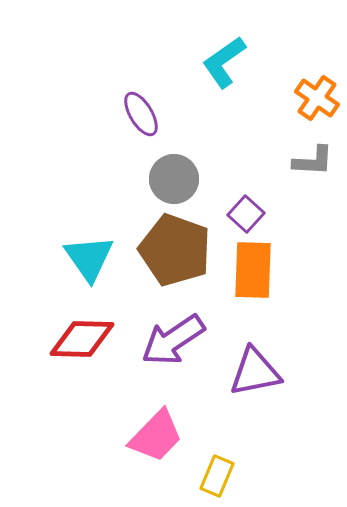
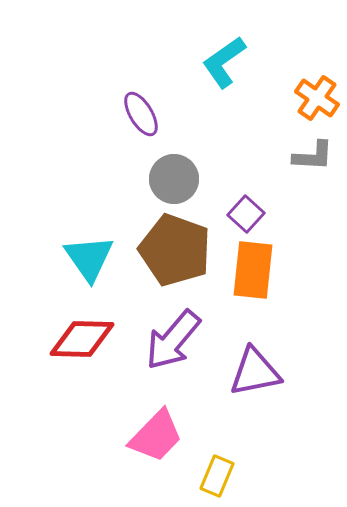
gray L-shape: moved 5 px up
orange rectangle: rotated 4 degrees clockwise
purple arrow: rotated 16 degrees counterclockwise
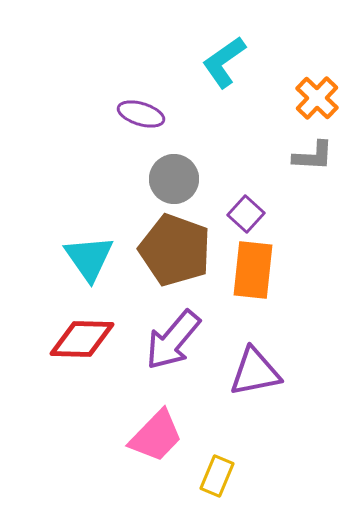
orange cross: rotated 9 degrees clockwise
purple ellipse: rotated 42 degrees counterclockwise
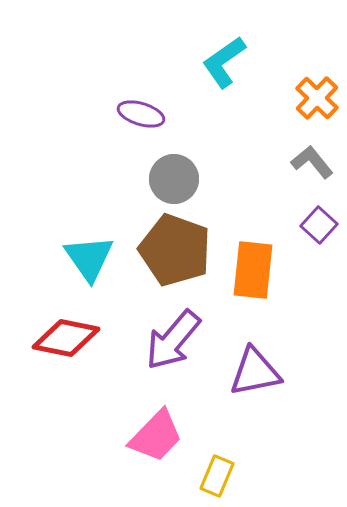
gray L-shape: moved 1 px left, 6 px down; rotated 132 degrees counterclockwise
purple square: moved 73 px right, 11 px down
red diamond: moved 16 px left, 1 px up; rotated 10 degrees clockwise
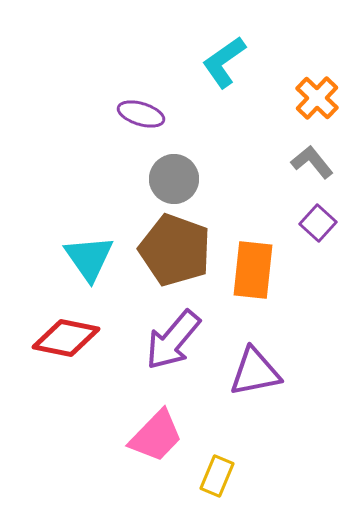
purple square: moved 1 px left, 2 px up
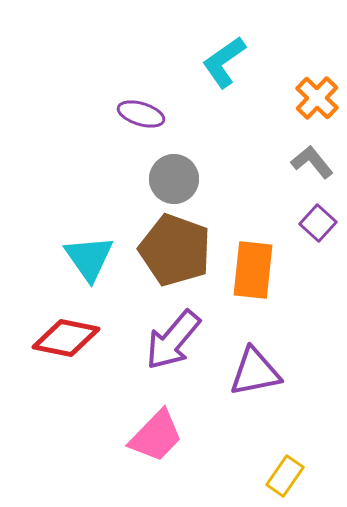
yellow rectangle: moved 68 px right; rotated 12 degrees clockwise
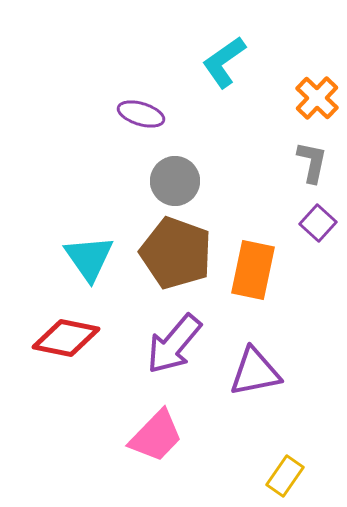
gray L-shape: rotated 51 degrees clockwise
gray circle: moved 1 px right, 2 px down
brown pentagon: moved 1 px right, 3 px down
orange rectangle: rotated 6 degrees clockwise
purple arrow: moved 1 px right, 4 px down
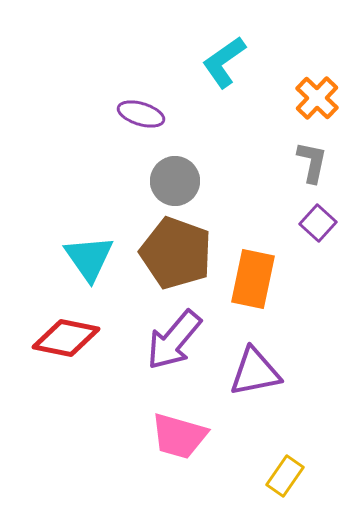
orange rectangle: moved 9 px down
purple arrow: moved 4 px up
pink trapezoid: moved 23 px right; rotated 62 degrees clockwise
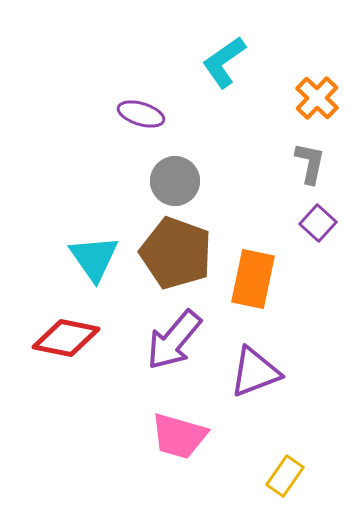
gray L-shape: moved 2 px left, 1 px down
cyan triangle: moved 5 px right
purple triangle: rotated 10 degrees counterclockwise
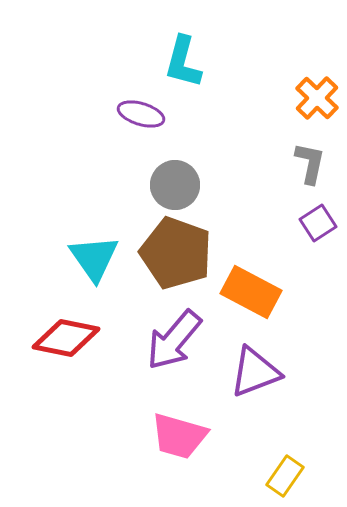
cyan L-shape: moved 41 px left; rotated 40 degrees counterclockwise
gray circle: moved 4 px down
purple square: rotated 15 degrees clockwise
orange rectangle: moved 2 px left, 13 px down; rotated 74 degrees counterclockwise
